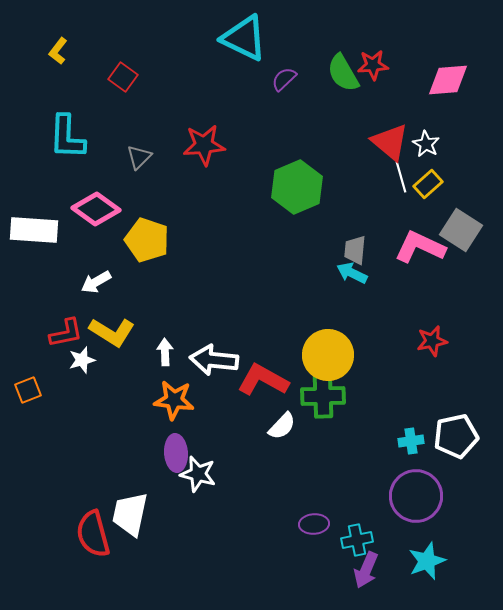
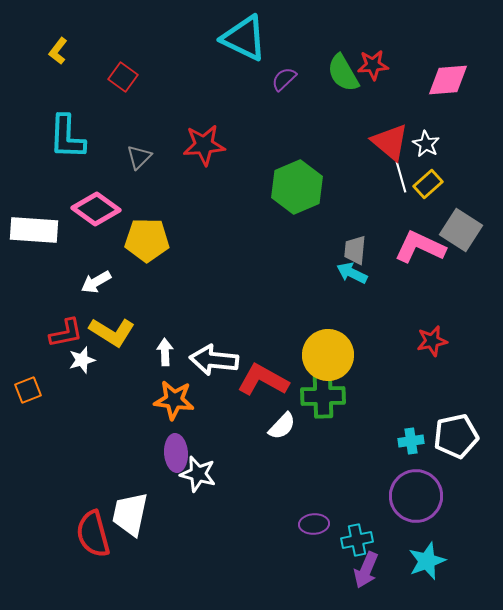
yellow pentagon at (147, 240): rotated 18 degrees counterclockwise
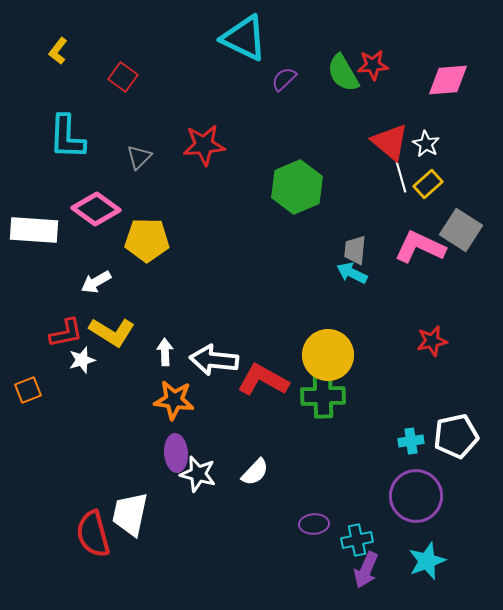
white semicircle at (282, 426): moved 27 px left, 46 px down
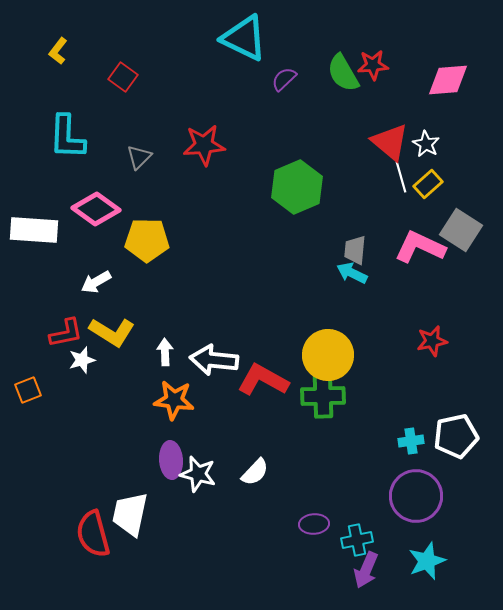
purple ellipse at (176, 453): moved 5 px left, 7 px down
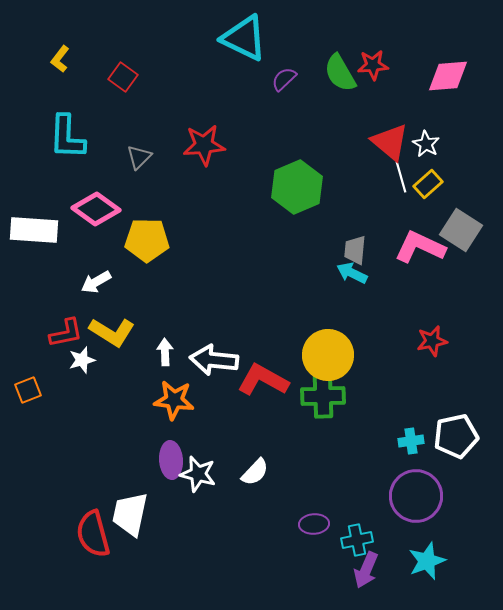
yellow L-shape at (58, 51): moved 2 px right, 8 px down
green semicircle at (343, 73): moved 3 px left
pink diamond at (448, 80): moved 4 px up
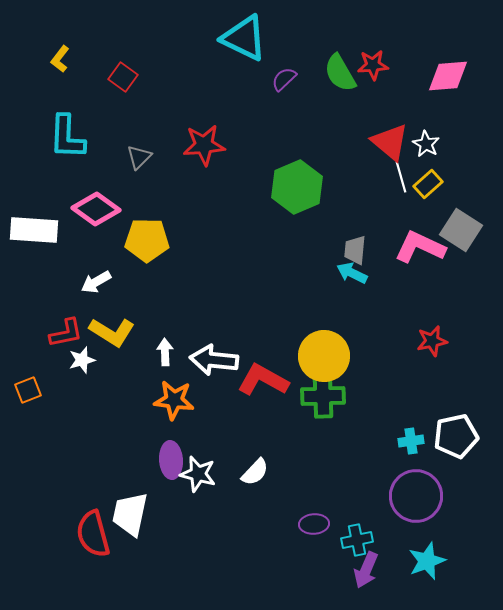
yellow circle at (328, 355): moved 4 px left, 1 px down
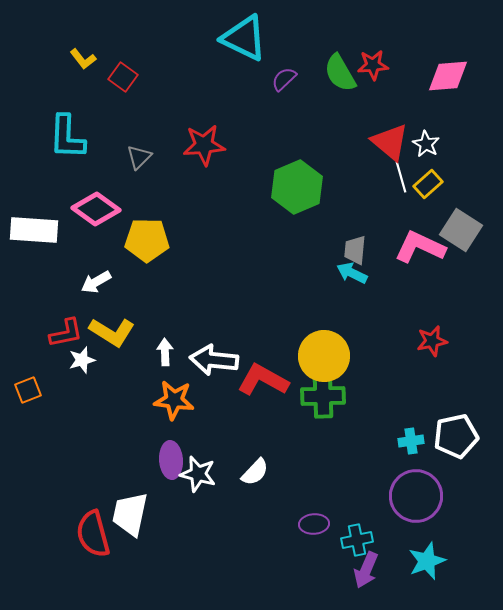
yellow L-shape at (60, 59): moved 23 px right; rotated 76 degrees counterclockwise
